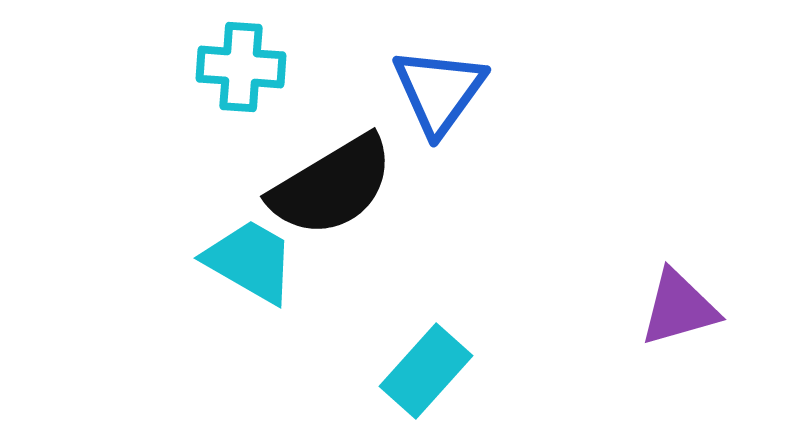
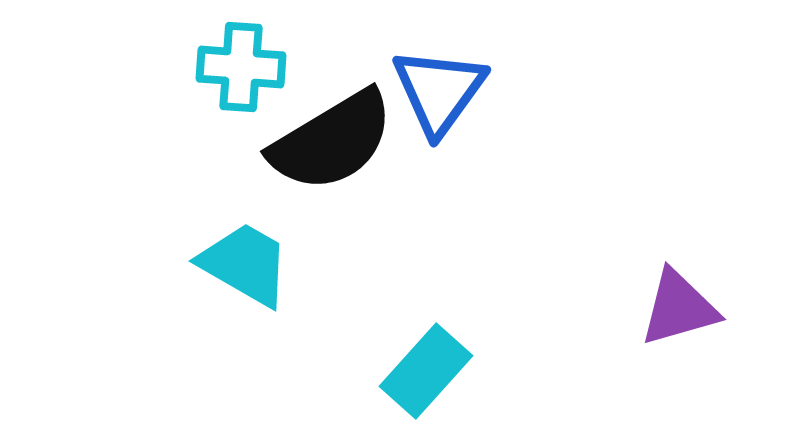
black semicircle: moved 45 px up
cyan trapezoid: moved 5 px left, 3 px down
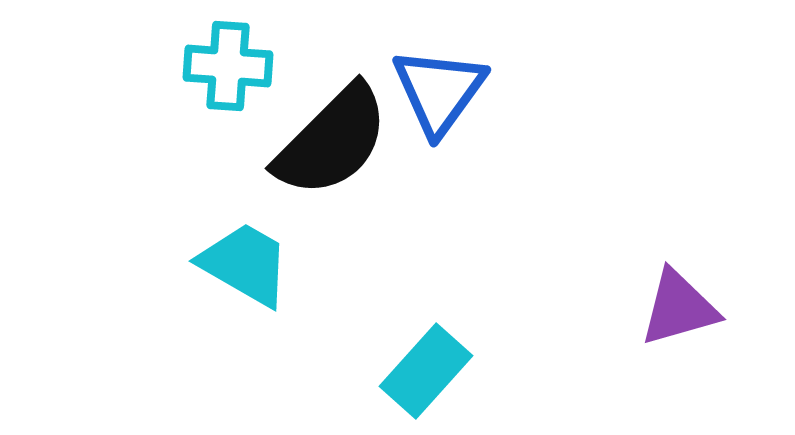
cyan cross: moved 13 px left, 1 px up
black semicircle: rotated 14 degrees counterclockwise
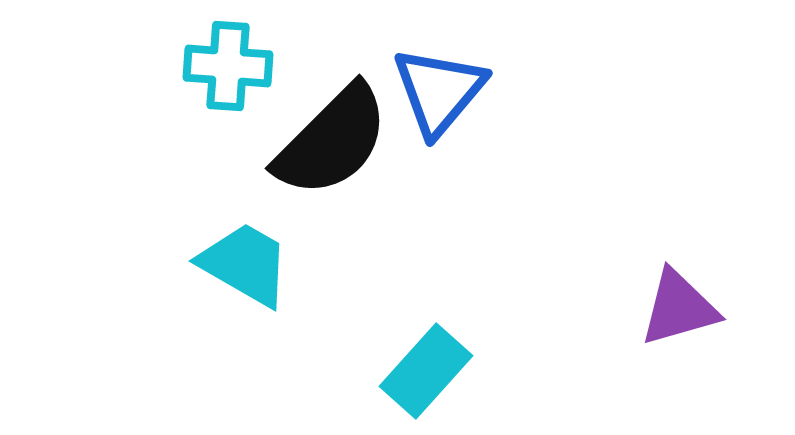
blue triangle: rotated 4 degrees clockwise
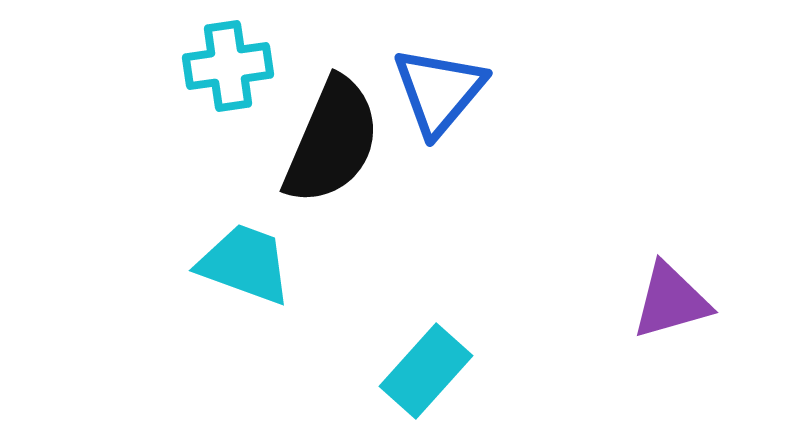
cyan cross: rotated 12 degrees counterclockwise
black semicircle: rotated 22 degrees counterclockwise
cyan trapezoid: rotated 10 degrees counterclockwise
purple triangle: moved 8 px left, 7 px up
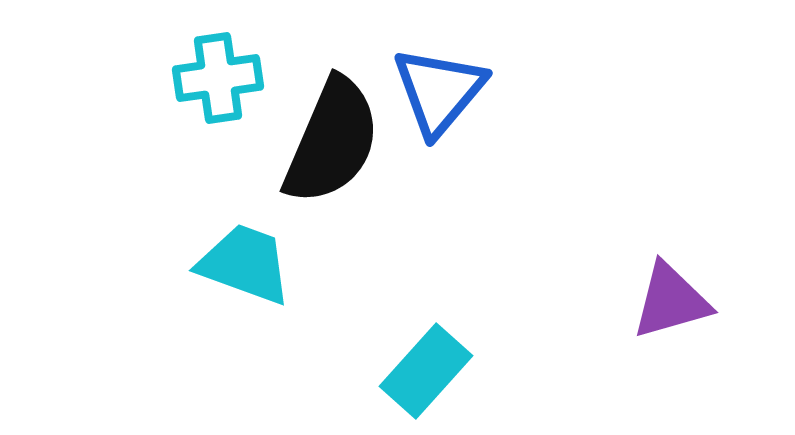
cyan cross: moved 10 px left, 12 px down
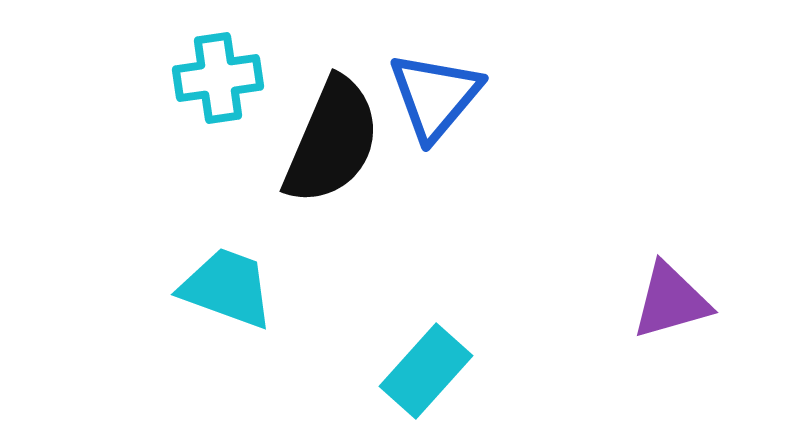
blue triangle: moved 4 px left, 5 px down
cyan trapezoid: moved 18 px left, 24 px down
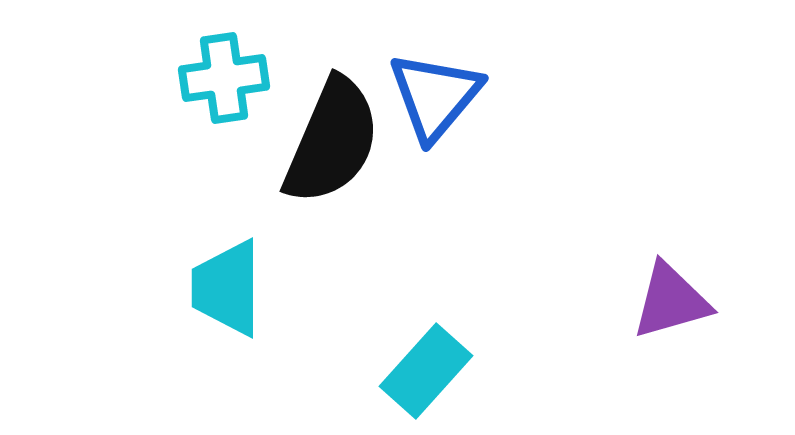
cyan cross: moved 6 px right
cyan trapezoid: rotated 110 degrees counterclockwise
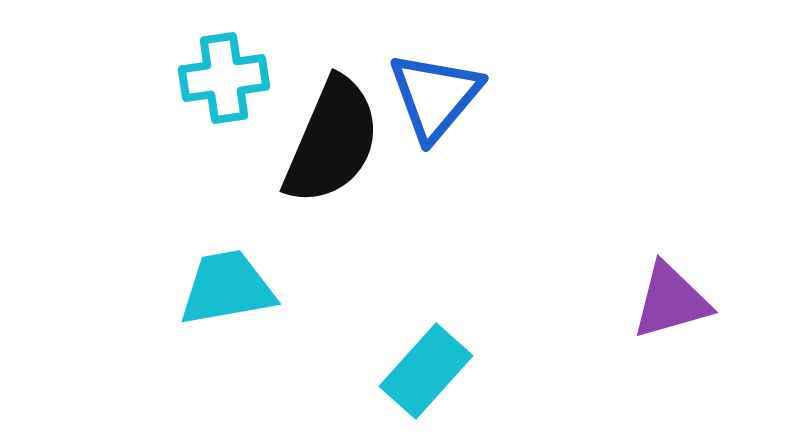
cyan trapezoid: rotated 80 degrees clockwise
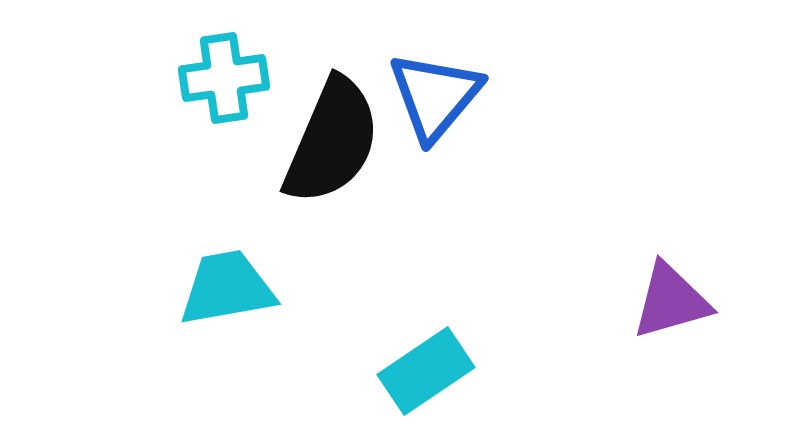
cyan rectangle: rotated 14 degrees clockwise
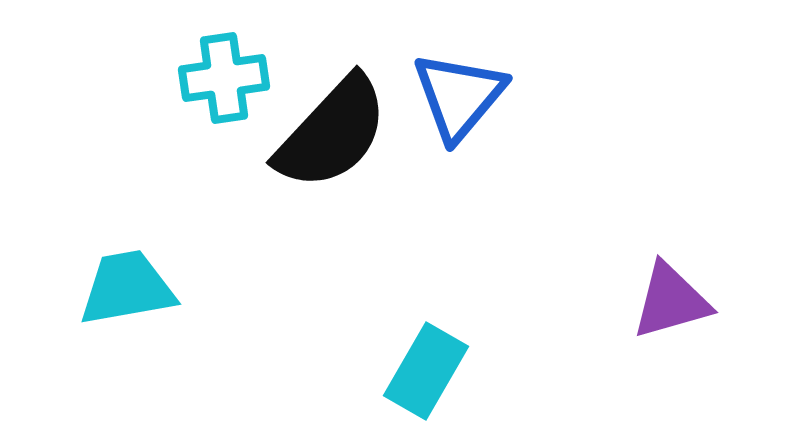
blue triangle: moved 24 px right
black semicircle: moved 8 px up; rotated 20 degrees clockwise
cyan trapezoid: moved 100 px left
cyan rectangle: rotated 26 degrees counterclockwise
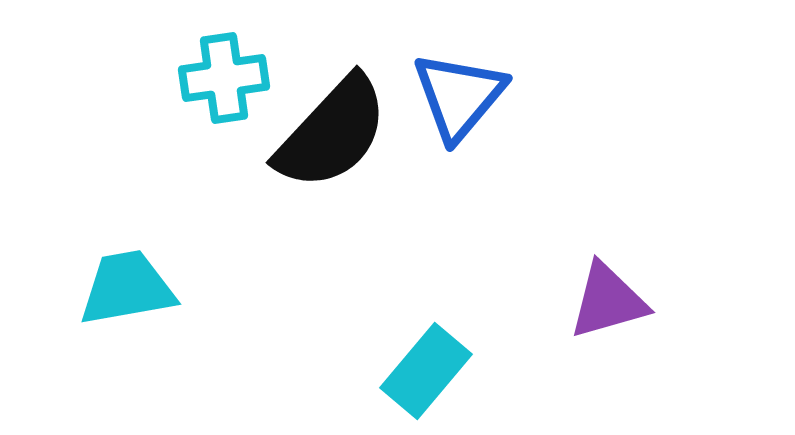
purple triangle: moved 63 px left
cyan rectangle: rotated 10 degrees clockwise
